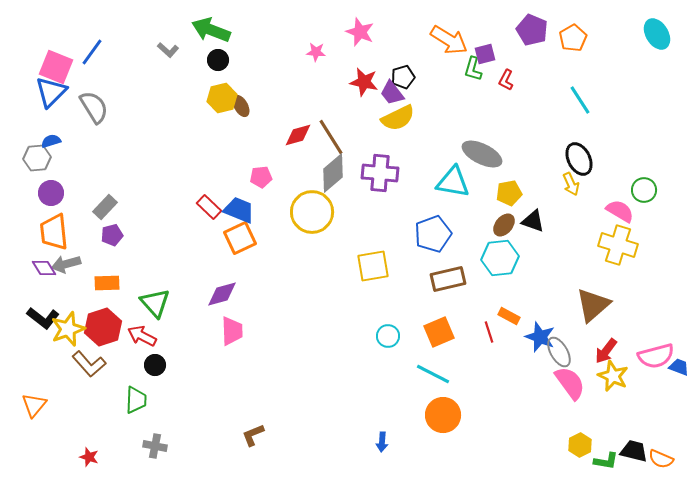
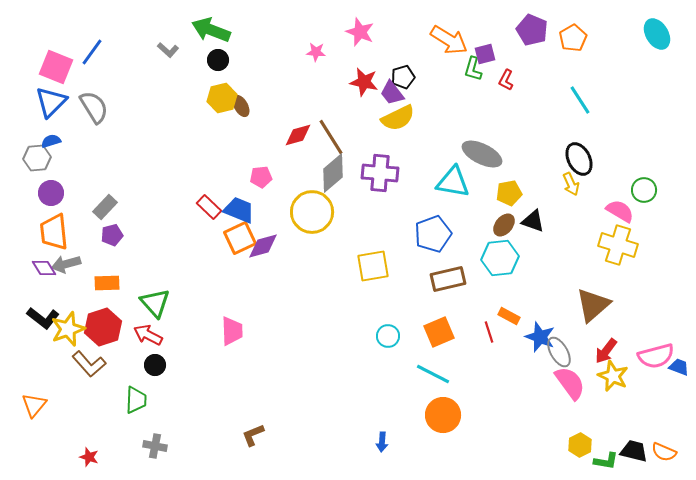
blue triangle at (51, 92): moved 10 px down
purple diamond at (222, 294): moved 41 px right, 48 px up
red arrow at (142, 336): moved 6 px right, 1 px up
orange semicircle at (661, 459): moved 3 px right, 7 px up
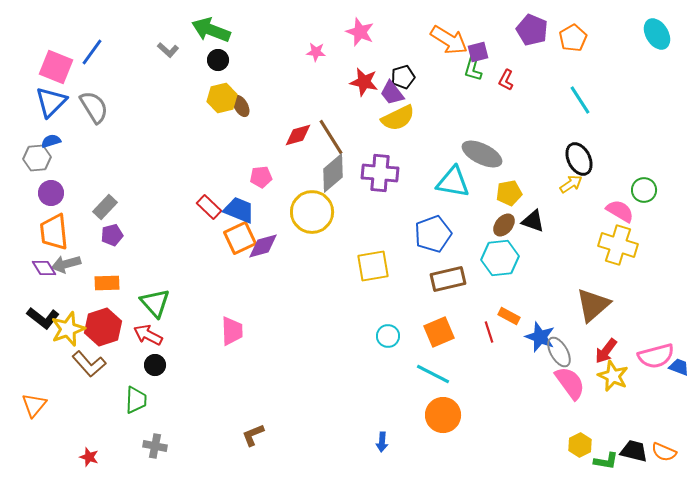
purple square at (485, 54): moved 7 px left, 2 px up
yellow arrow at (571, 184): rotated 100 degrees counterclockwise
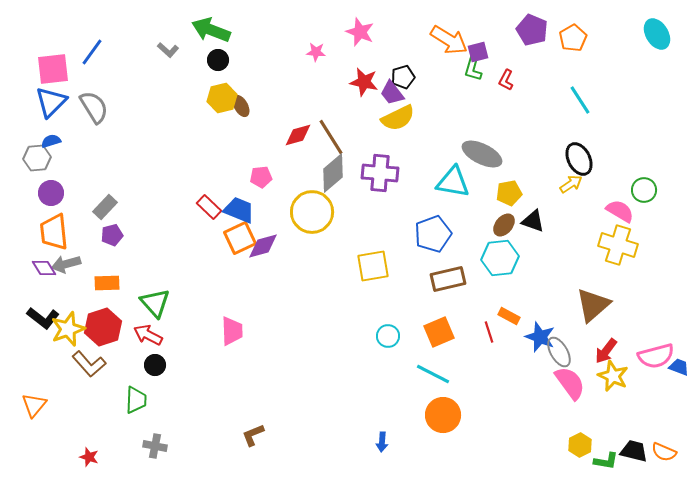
pink square at (56, 67): moved 3 px left, 2 px down; rotated 28 degrees counterclockwise
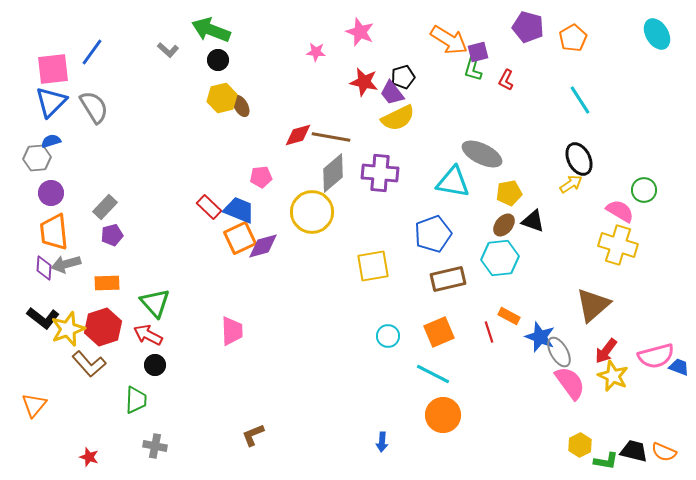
purple pentagon at (532, 30): moved 4 px left, 3 px up; rotated 8 degrees counterclockwise
brown line at (331, 137): rotated 48 degrees counterclockwise
purple diamond at (44, 268): rotated 35 degrees clockwise
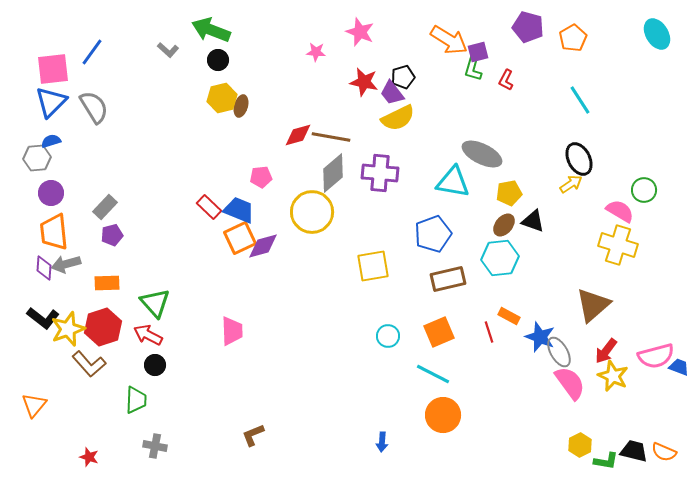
brown ellipse at (241, 106): rotated 45 degrees clockwise
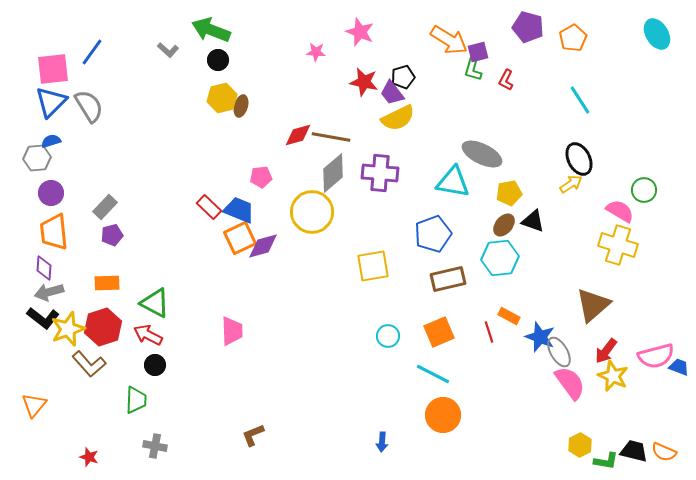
gray semicircle at (94, 107): moved 5 px left, 1 px up
gray arrow at (66, 264): moved 17 px left, 28 px down
green triangle at (155, 303): rotated 20 degrees counterclockwise
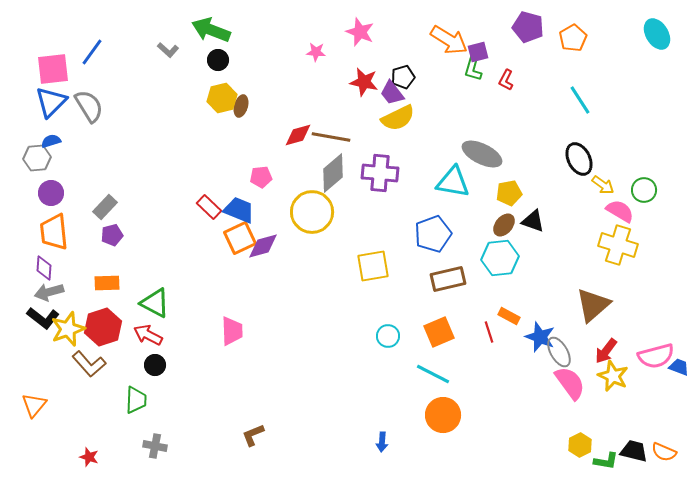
yellow arrow at (571, 184): moved 32 px right, 1 px down; rotated 70 degrees clockwise
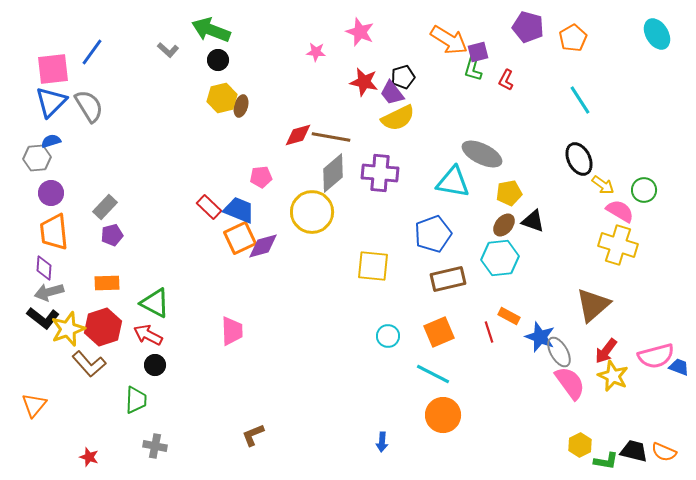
yellow square at (373, 266): rotated 16 degrees clockwise
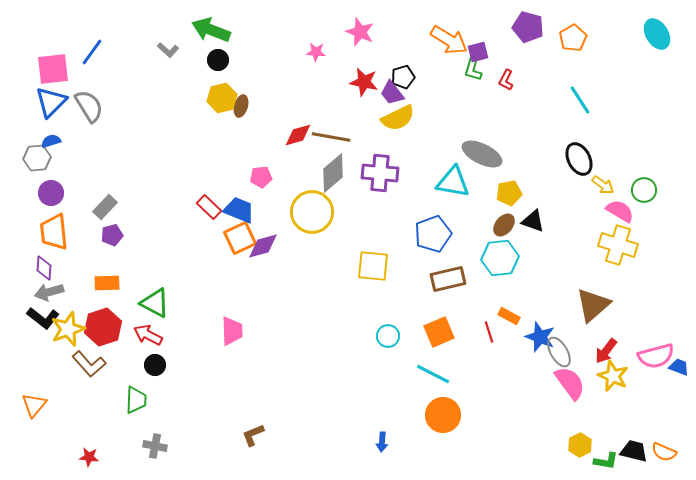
red star at (89, 457): rotated 12 degrees counterclockwise
